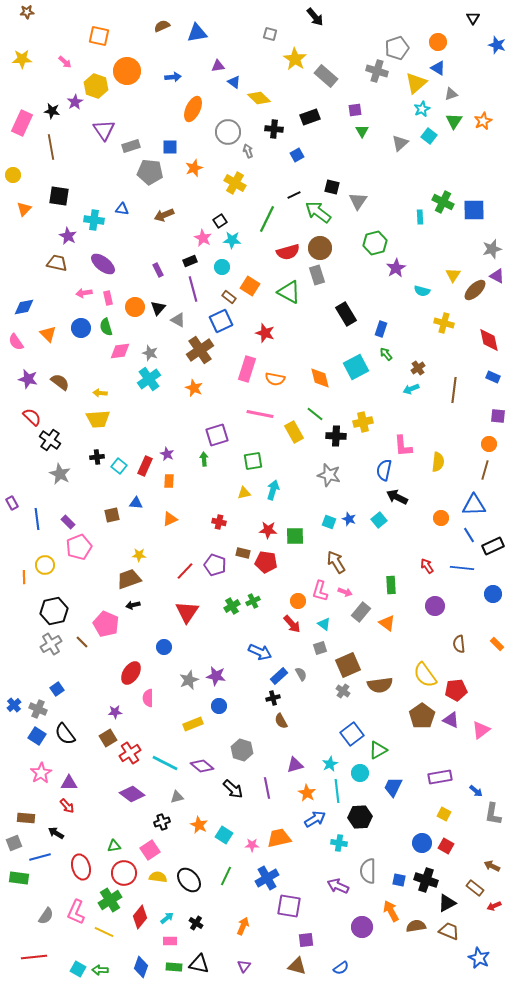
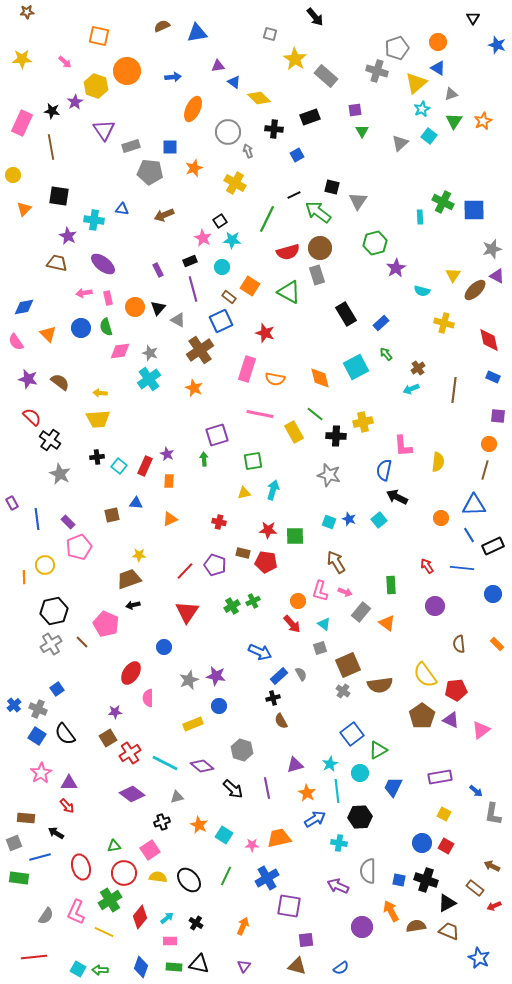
blue rectangle at (381, 329): moved 6 px up; rotated 28 degrees clockwise
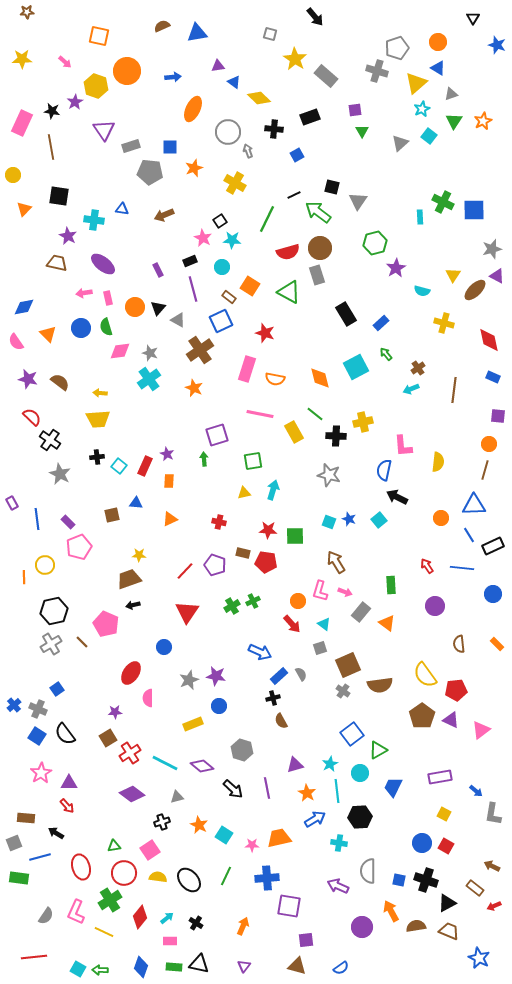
blue cross at (267, 878): rotated 25 degrees clockwise
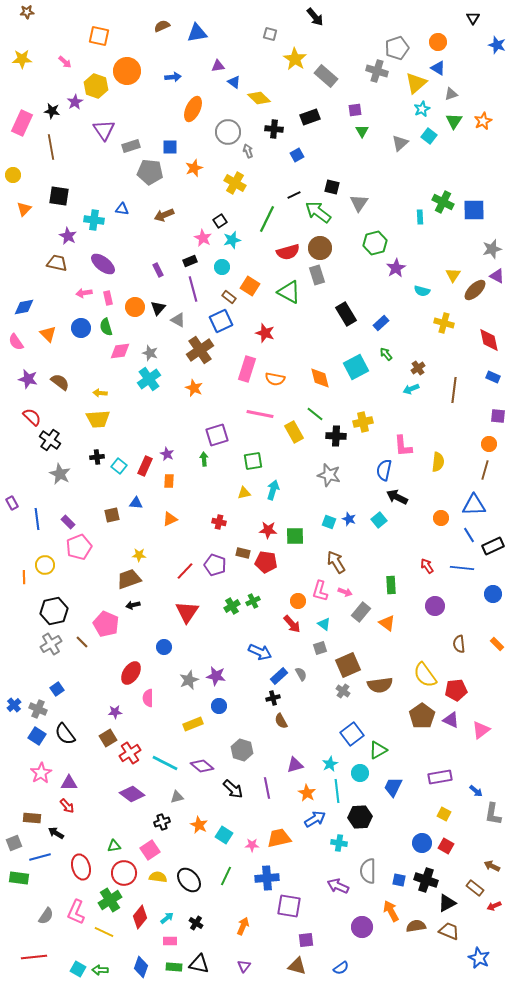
gray triangle at (358, 201): moved 1 px right, 2 px down
cyan star at (232, 240): rotated 18 degrees counterclockwise
brown rectangle at (26, 818): moved 6 px right
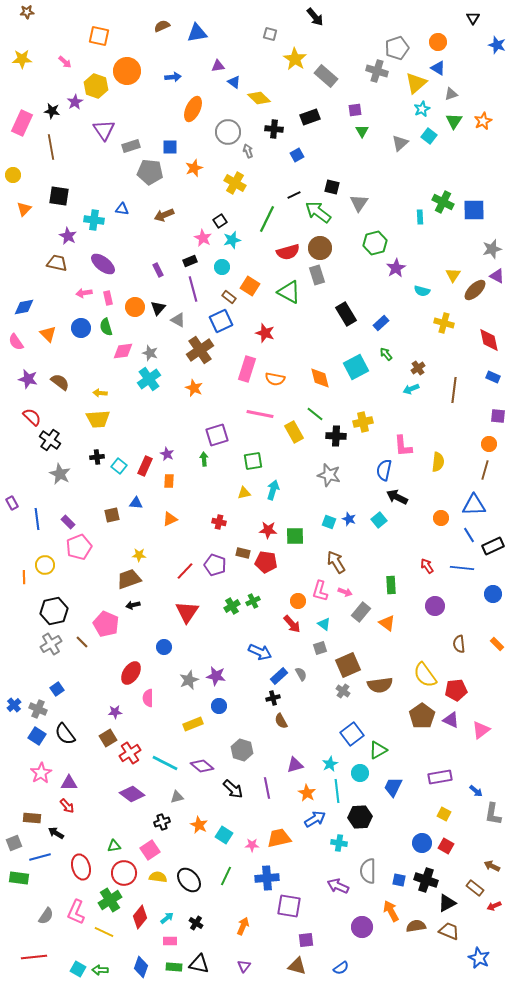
pink diamond at (120, 351): moved 3 px right
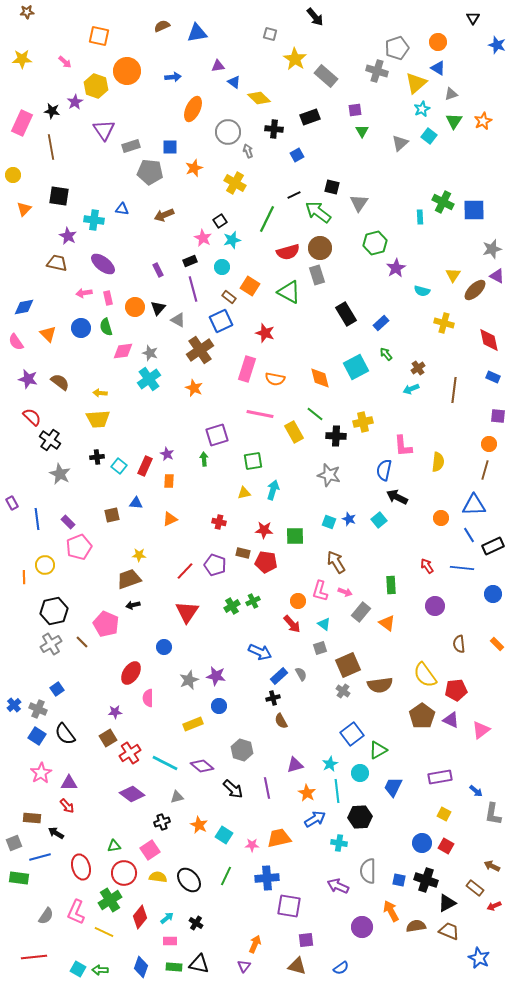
red star at (268, 530): moved 4 px left
orange arrow at (243, 926): moved 12 px right, 18 px down
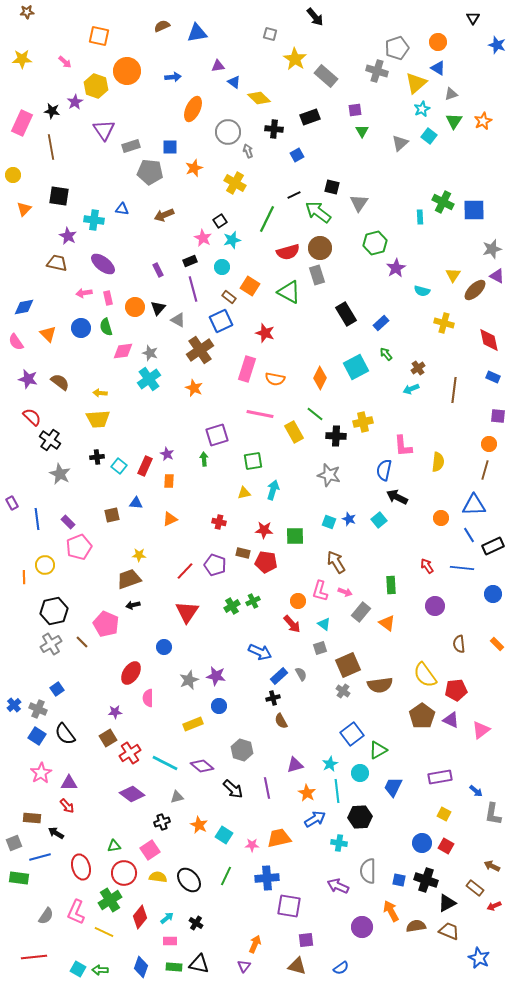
orange diamond at (320, 378): rotated 40 degrees clockwise
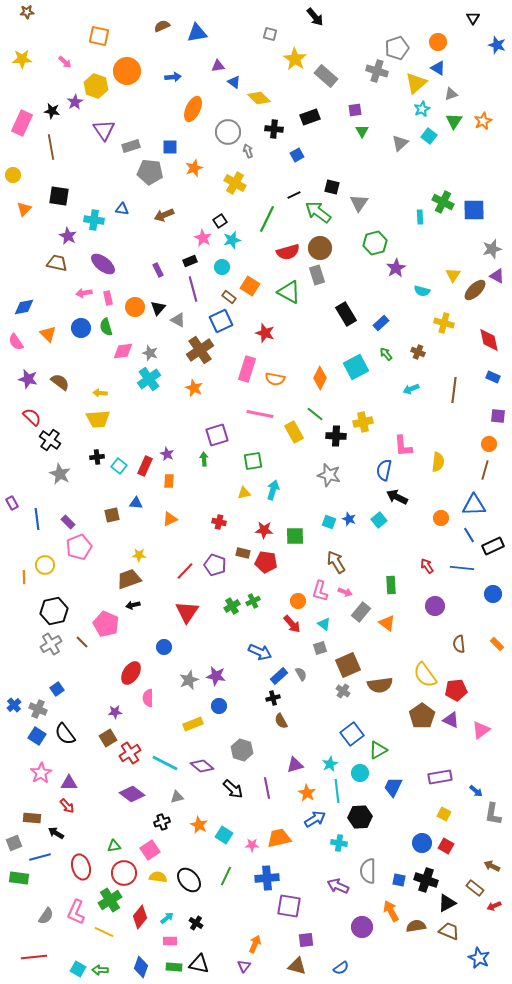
brown cross at (418, 368): moved 16 px up; rotated 32 degrees counterclockwise
